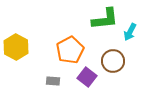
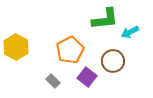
cyan arrow: rotated 36 degrees clockwise
gray rectangle: rotated 40 degrees clockwise
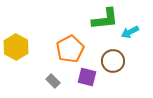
orange pentagon: moved 1 px up
purple square: rotated 24 degrees counterclockwise
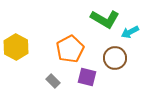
green L-shape: rotated 36 degrees clockwise
brown circle: moved 2 px right, 3 px up
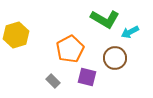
yellow hexagon: moved 12 px up; rotated 15 degrees clockwise
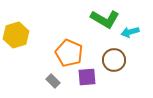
cyan arrow: rotated 12 degrees clockwise
orange pentagon: moved 1 px left, 4 px down; rotated 20 degrees counterclockwise
brown circle: moved 1 px left, 2 px down
purple square: rotated 18 degrees counterclockwise
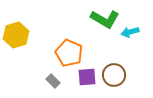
brown circle: moved 15 px down
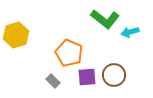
green L-shape: rotated 8 degrees clockwise
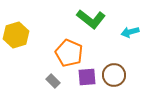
green L-shape: moved 14 px left
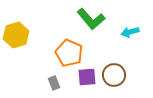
green L-shape: rotated 12 degrees clockwise
gray rectangle: moved 1 px right, 2 px down; rotated 24 degrees clockwise
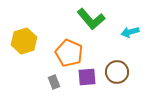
yellow hexagon: moved 8 px right, 6 px down
brown circle: moved 3 px right, 3 px up
gray rectangle: moved 1 px up
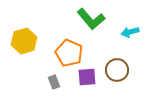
brown circle: moved 2 px up
